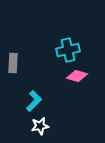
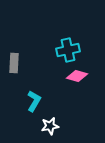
gray rectangle: moved 1 px right
cyan L-shape: rotated 15 degrees counterclockwise
white star: moved 10 px right
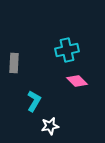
cyan cross: moved 1 px left
pink diamond: moved 5 px down; rotated 30 degrees clockwise
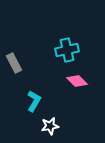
gray rectangle: rotated 30 degrees counterclockwise
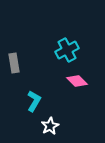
cyan cross: rotated 15 degrees counterclockwise
gray rectangle: rotated 18 degrees clockwise
white star: rotated 18 degrees counterclockwise
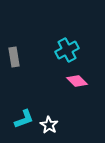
gray rectangle: moved 6 px up
cyan L-shape: moved 10 px left, 18 px down; rotated 40 degrees clockwise
white star: moved 1 px left, 1 px up; rotated 12 degrees counterclockwise
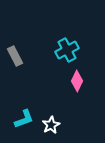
gray rectangle: moved 1 px right, 1 px up; rotated 18 degrees counterclockwise
pink diamond: rotated 70 degrees clockwise
white star: moved 2 px right; rotated 12 degrees clockwise
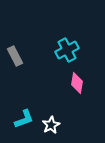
pink diamond: moved 2 px down; rotated 15 degrees counterclockwise
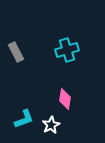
cyan cross: rotated 10 degrees clockwise
gray rectangle: moved 1 px right, 4 px up
pink diamond: moved 12 px left, 16 px down
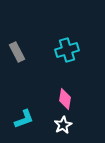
gray rectangle: moved 1 px right
white star: moved 12 px right
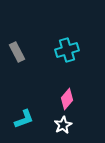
pink diamond: moved 2 px right; rotated 30 degrees clockwise
